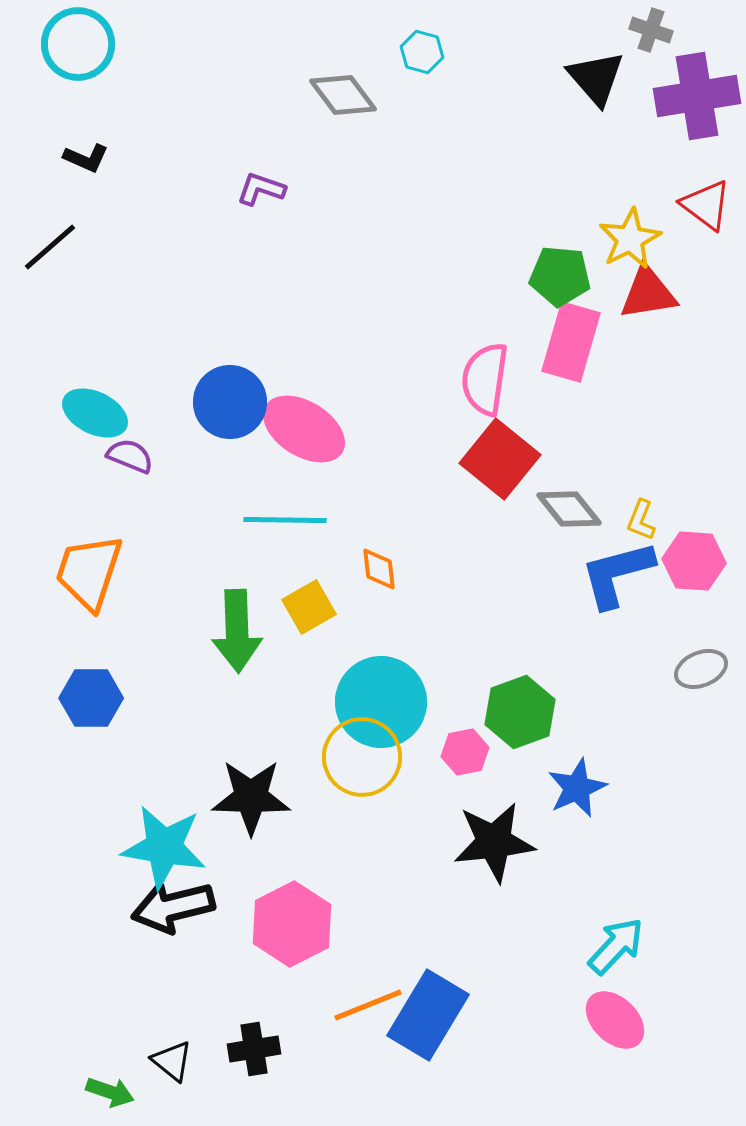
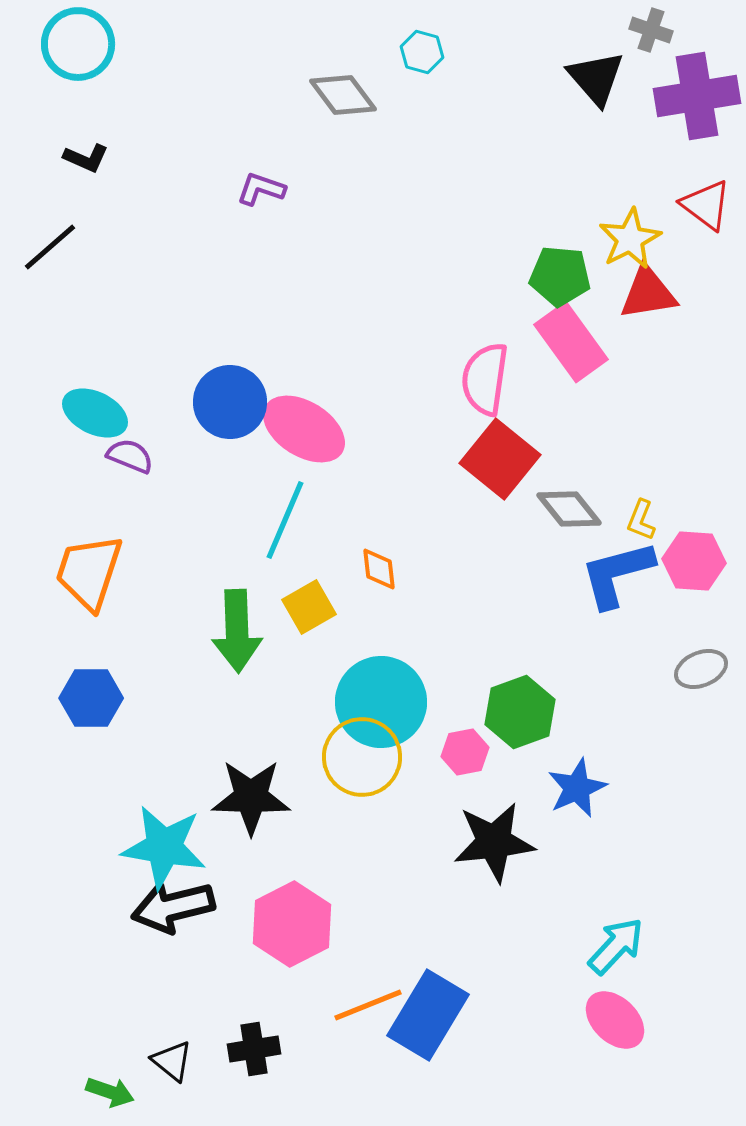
pink rectangle at (571, 342): rotated 52 degrees counterclockwise
cyan line at (285, 520): rotated 68 degrees counterclockwise
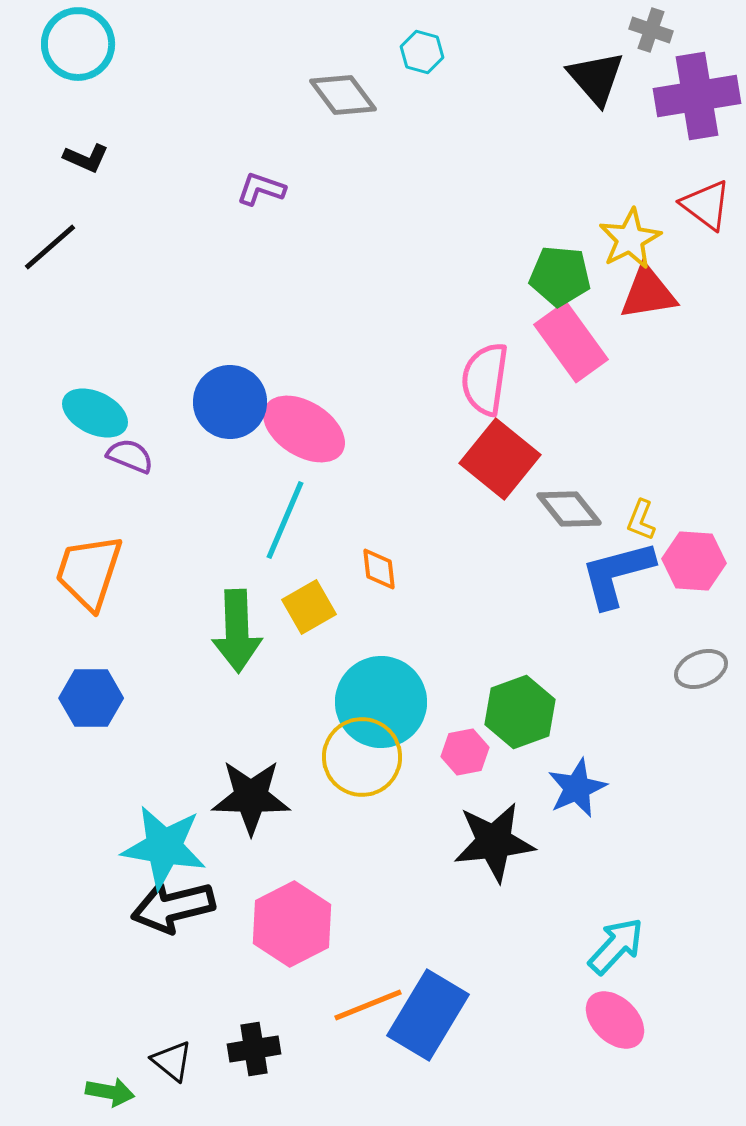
green arrow at (110, 1092): rotated 9 degrees counterclockwise
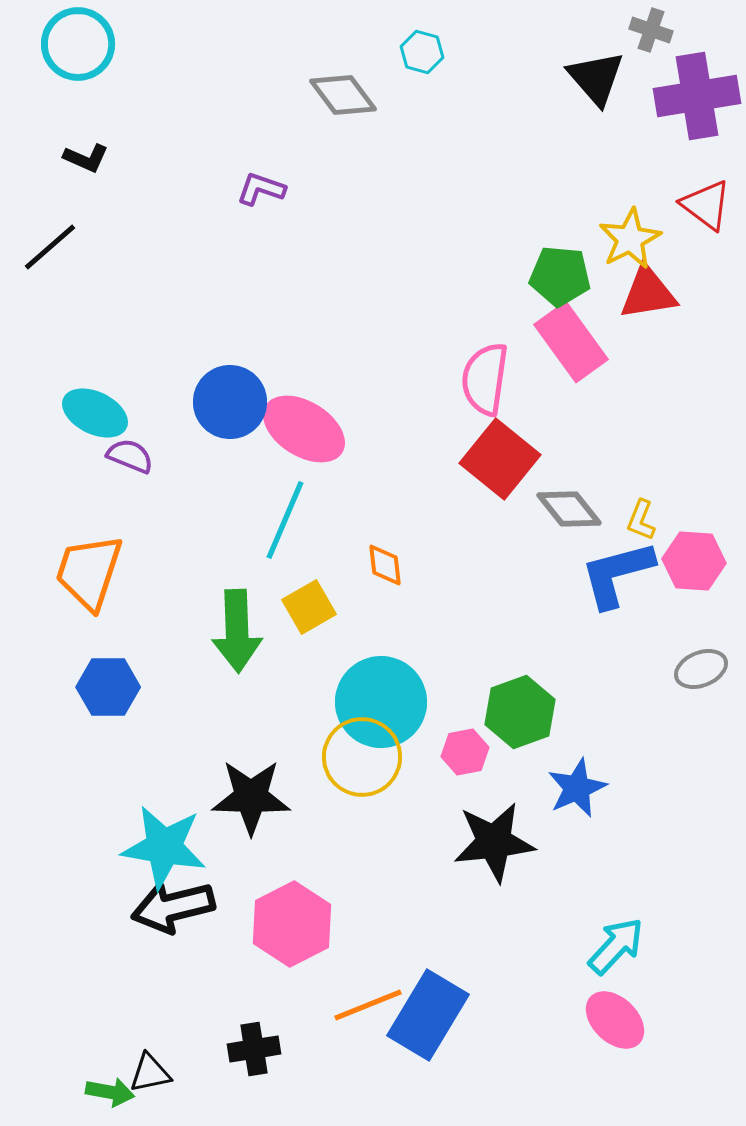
orange diamond at (379, 569): moved 6 px right, 4 px up
blue hexagon at (91, 698): moved 17 px right, 11 px up
black triangle at (172, 1061): moved 22 px left, 12 px down; rotated 51 degrees counterclockwise
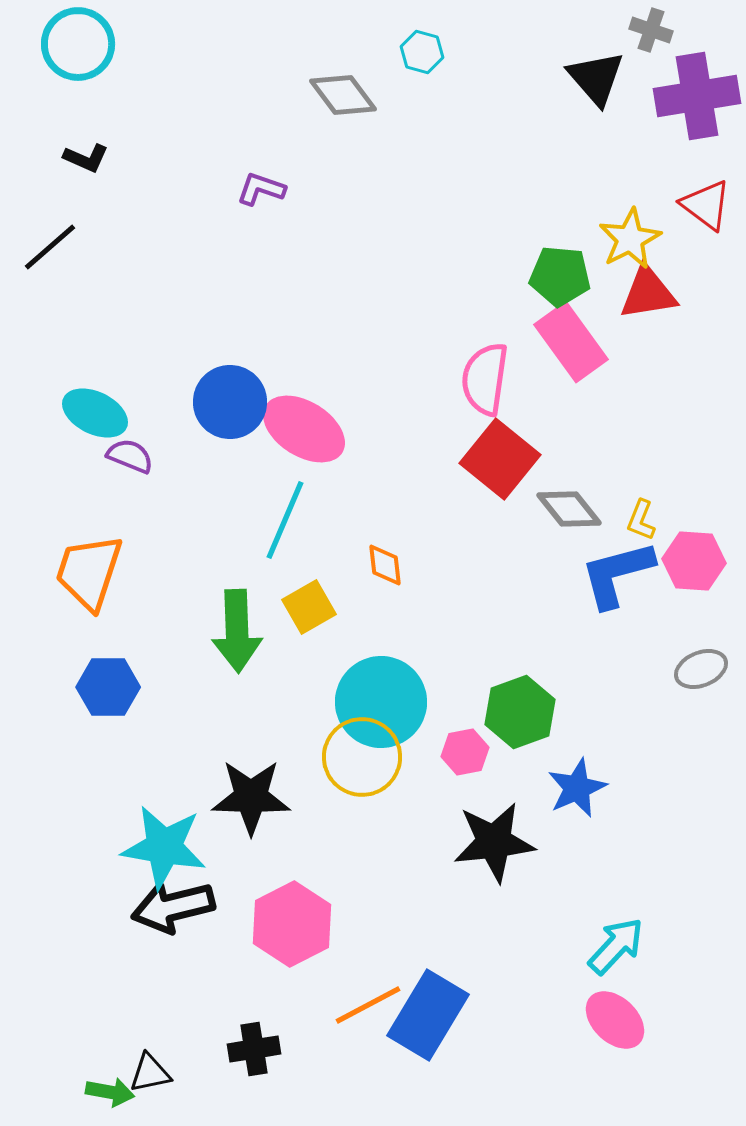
orange line at (368, 1005): rotated 6 degrees counterclockwise
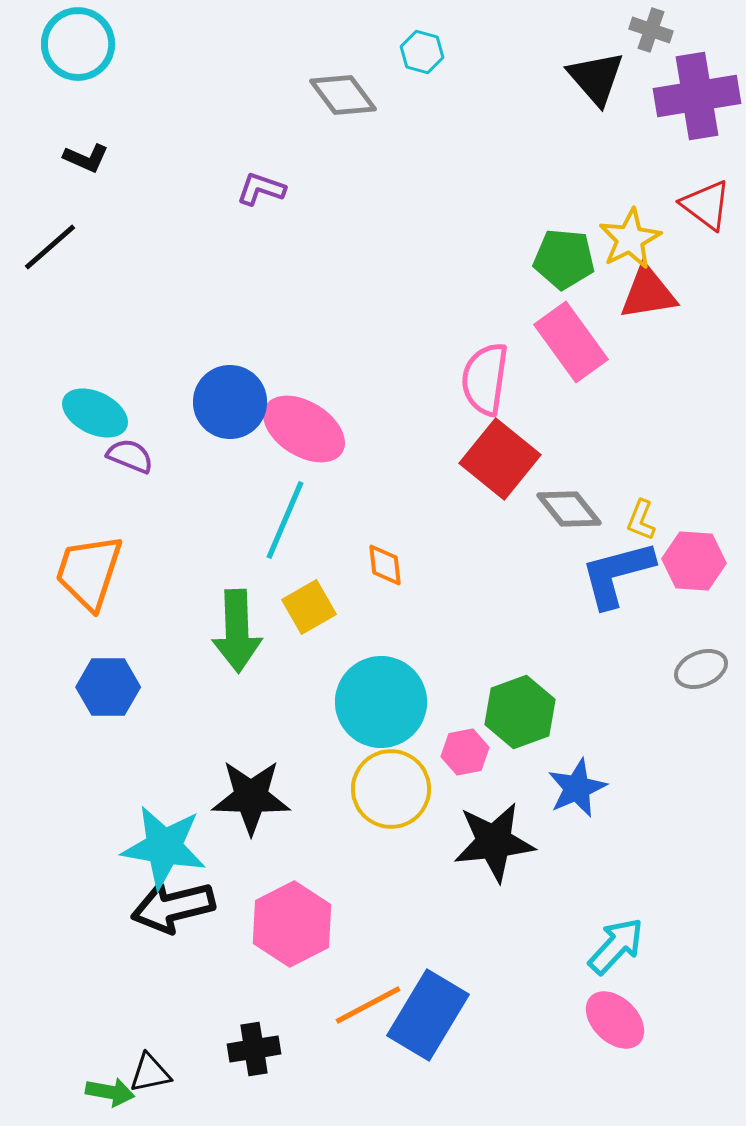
green pentagon at (560, 276): moved 4 px right, 17 px up
yellow circle at (362, 757): moved 29 px right, 32 px down
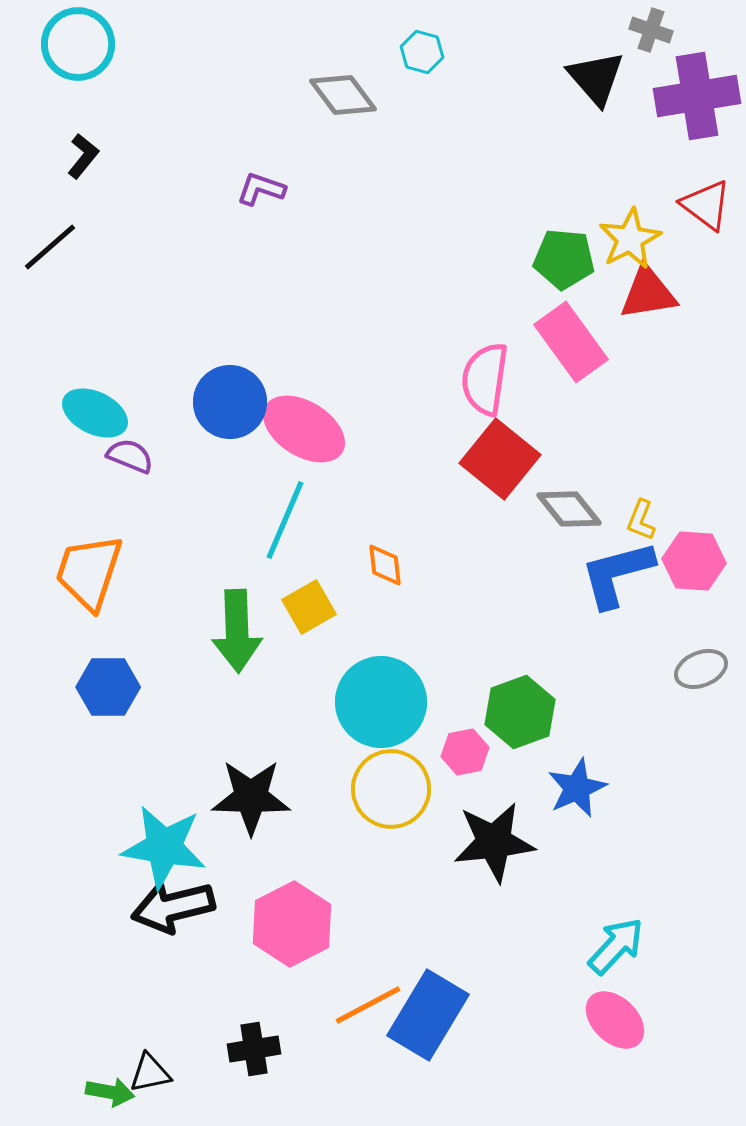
black L-shape at (86, 158): moved 3 px left, 2 px up; rotated 75 degrees counterclockwise
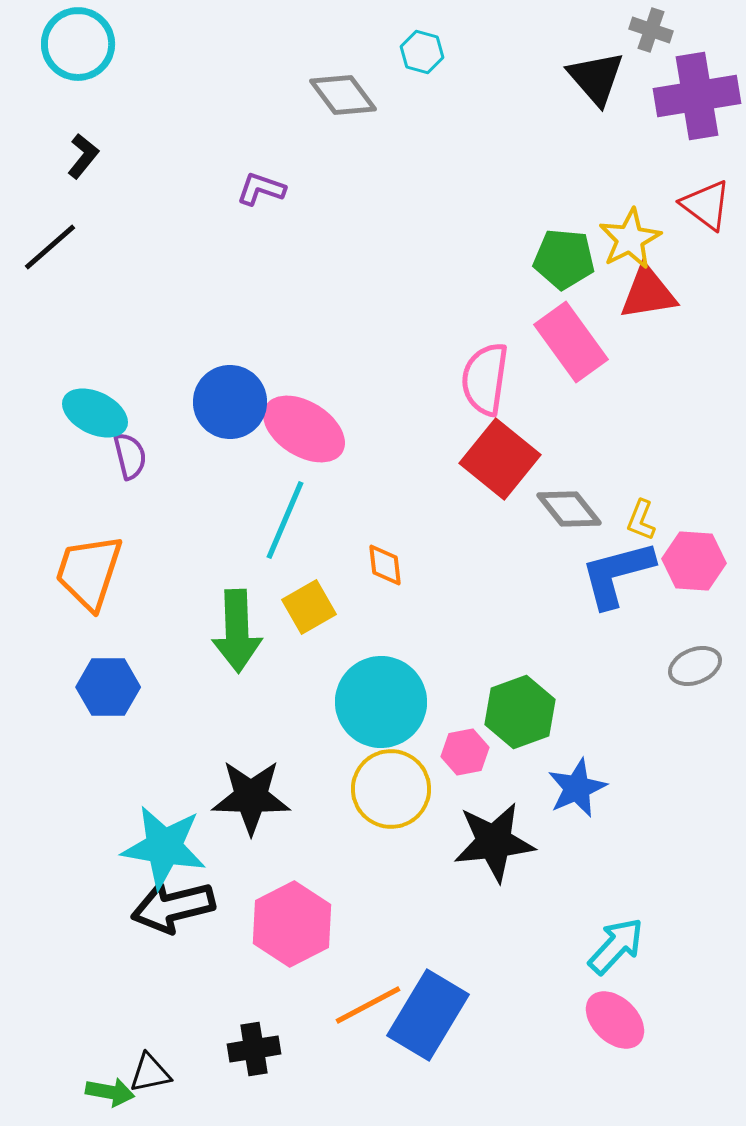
purple semicircle at (130, 456): rotated 54 degrees clockwise
gray ellipse at (701, 669): moved 6 px left, 3 px up
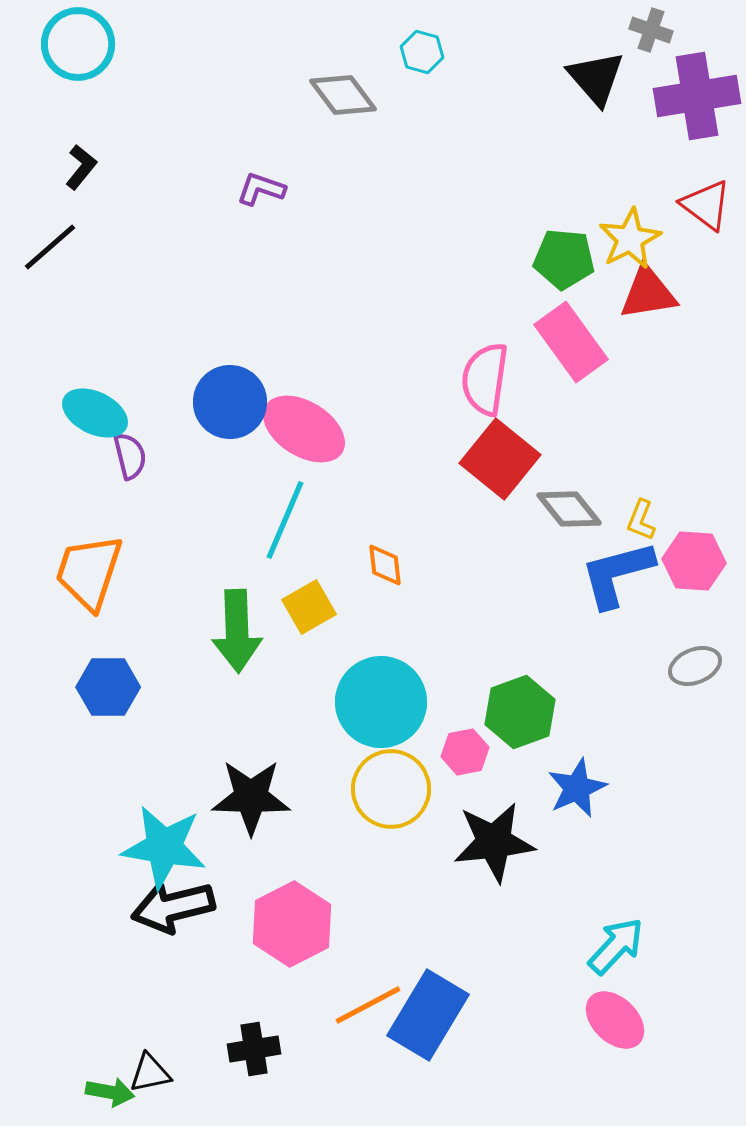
black L-shape at (83, 156): moved 2 px left, 11 px down
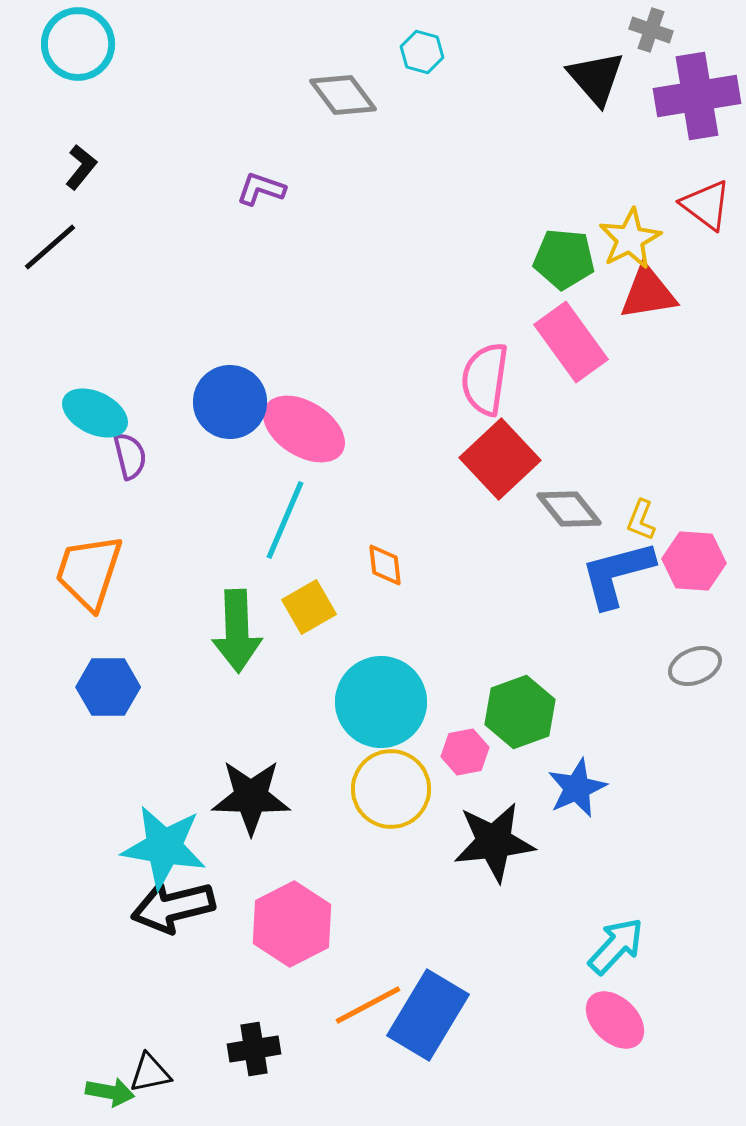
red square at (500, 459): rotated 8 degrees clockwise
